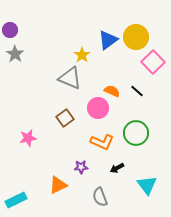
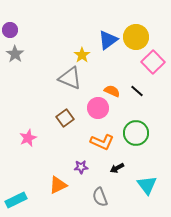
pink star: rotated 12 degrees counterclockwise
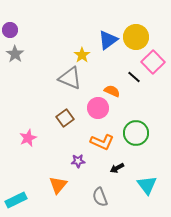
black line: moved 3 px left, 14 px up
purple star: moved 3 px left, 6 px up
orange triangle: rotated 24 degrees counterclockwise
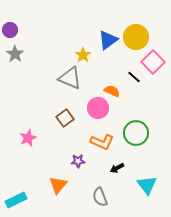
yellow star: moved 1 px right
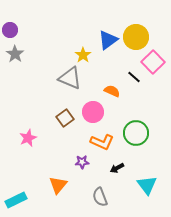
pink circle: moved 5 px left, 4 px down
purple star: moved 4 px right, 1 px down
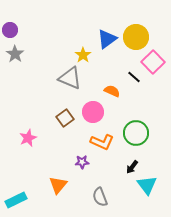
blue triangle: moved 1 px left, 1 px up
black arrow: moved 15 px right, 1 px up; rotated 24 degrees counterclockwise
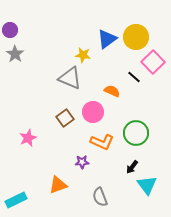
yellow star: rotated 28 degrees counterclockwise
orange triangle: rotated 30 degrees clockwise
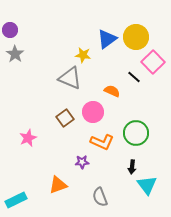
black arrow: rotated 32 degrees counterclockwise
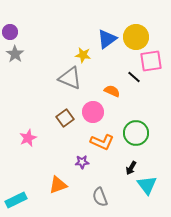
purple circle: moved 2 px down
pink square: moved 2 px left, 1 px up; rotated 35 degrees clockwise
black arrow: moved 1 px left, 1 px down; rotated 24 degrees clockwise
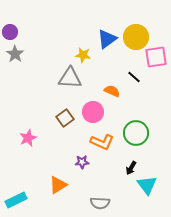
pink square: moved 5 px right, 4 px up
gray triangle: rotated 20 degrees counterclockwise
orange triangle: rotated 12 degrees counterclockwise
gray semicircle: moved 6 px down; rotated 66 degrees counterclockwise
